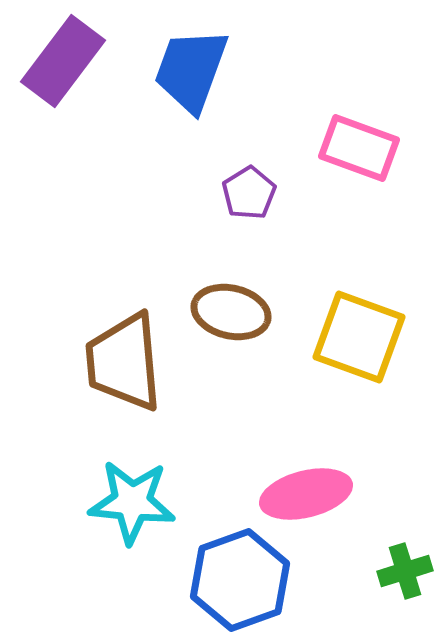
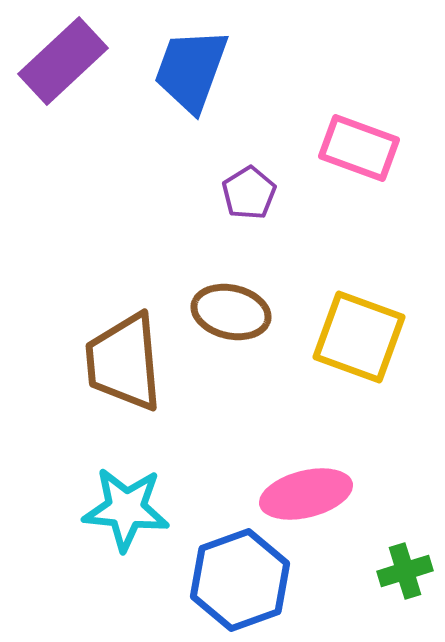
purple rectangle: rotated 10 degrees clockwise
cyan star: moved 6 px left, 7 px down
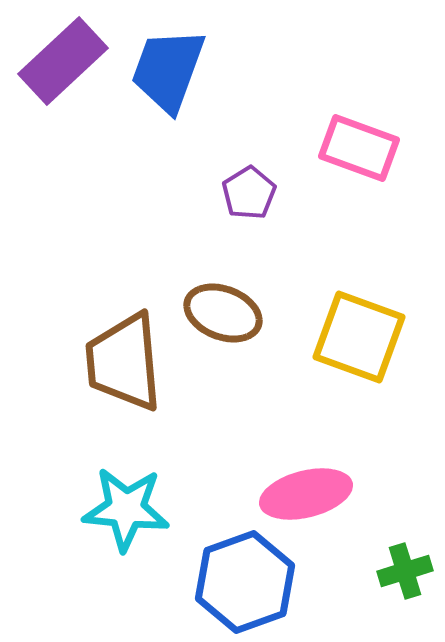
blue trapezoid: moved 23 px left
brown ellipse: moved 8 px left, 1 px down; rotated 8 degrees clockwise
blue hexagon: moved 5 px right, 2 px down
